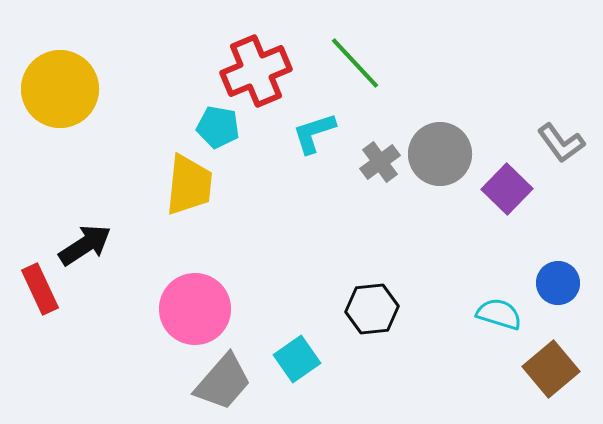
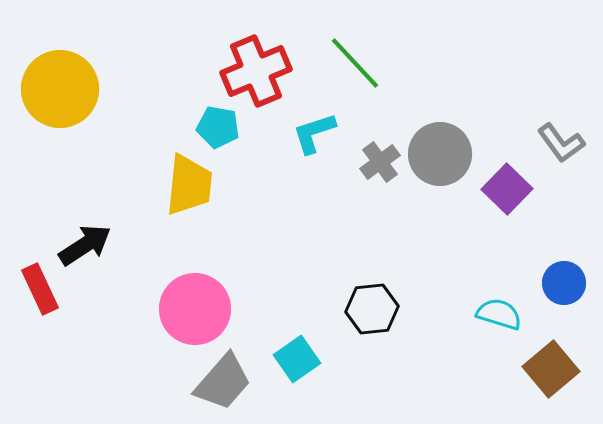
blue circle: moved 6 px right
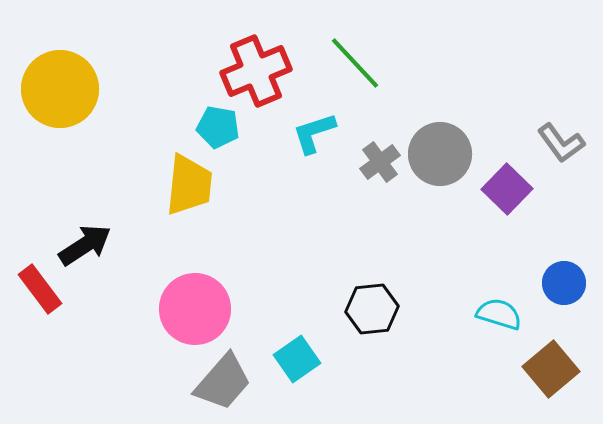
red rectangle: rotated 12 degrees counterclockwise
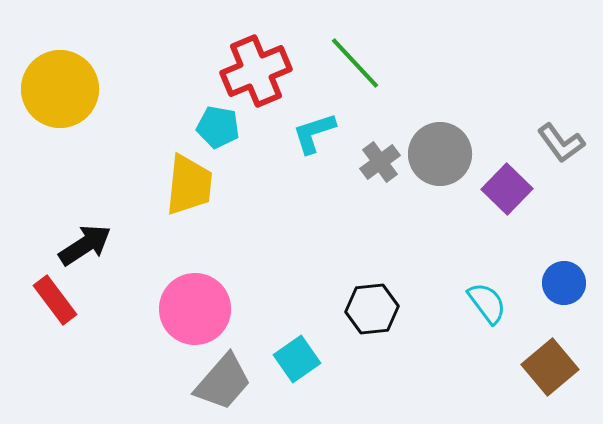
red rectangle: moved 15 px right, 11 px down
cyan semicircle: moved 12 px left, 11 px up; rotated 36 degrees clockwise
brown square: moved 1 px left, 2 px up
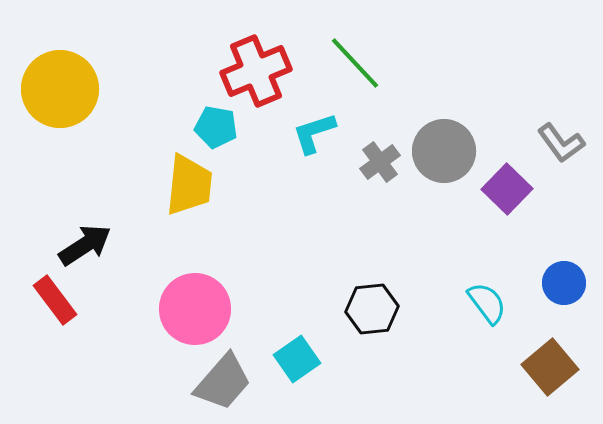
cyan pentagon: moved 2 px left
gray circle: moved 4 px right, 3 px up
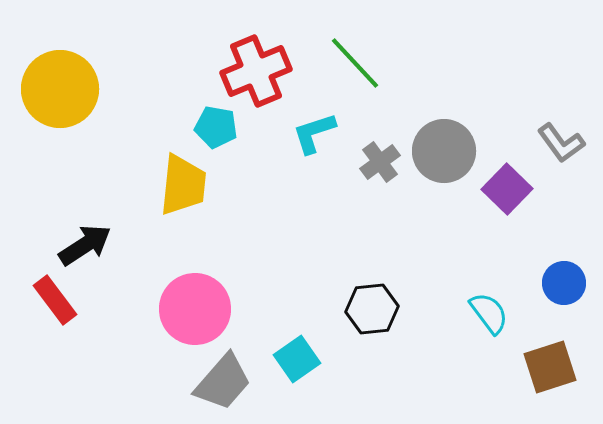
yellow trapezoid: moved 6 px left
cyan semicircle: moved 2 px right, 10 px down
brown square: rotated 22 degrees clockwise
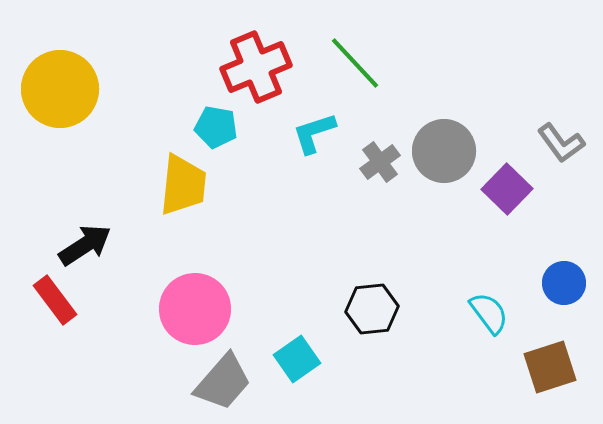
red cross: moved 4 px up
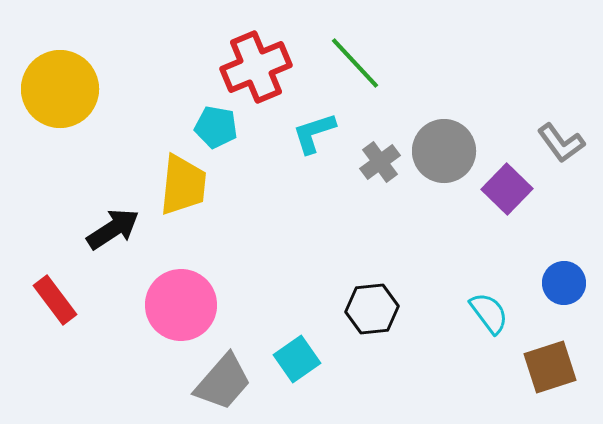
black arrow: moved 28 px right, 16 px up
pink circle: moved 14 px left, 4 px up
